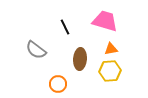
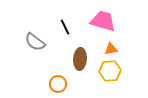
pink trapezoid: moved 2 px left
gray semicircle: moved 1 px left, 8 px up
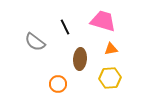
yellow hexagon: moved 7 px down
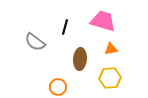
black line: rotated 42 degrees clockwise
orange circle: moved 3 px down
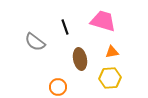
black line: rotated 35 degrees counterclockwise
orange triangle: moved 1 px right, 3 px down
brown ellipse: rotated 15 degrees counterclockwise
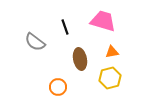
yellow hexagon: rotated 10 degrees counterclockwise
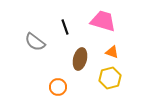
orange triangle: rotated 32 degrees clockwise
brown ellipse: rotated 25 degrees clockwise
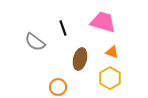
pink trapezoid: moved 1 px down
black line: moved 2 px left, 1 px down
yellow hexagon: rotated 15 degrees counterclockwise
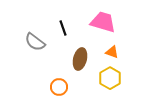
orange circle: moved 1 px right
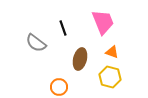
pink trapezoid: rotated 52 degrees clockwise
gray semicircle: moved 1 px right, 1 px down
yellow hexagon: moved 1 px up; rotated 15 degrees counterclockwise
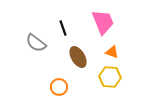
brown ellipse: moved 2 px left, 2 px up; rotated 45 degrees counterclockwise
yellow hexagon: rotated 10 degrees counterclockwise
